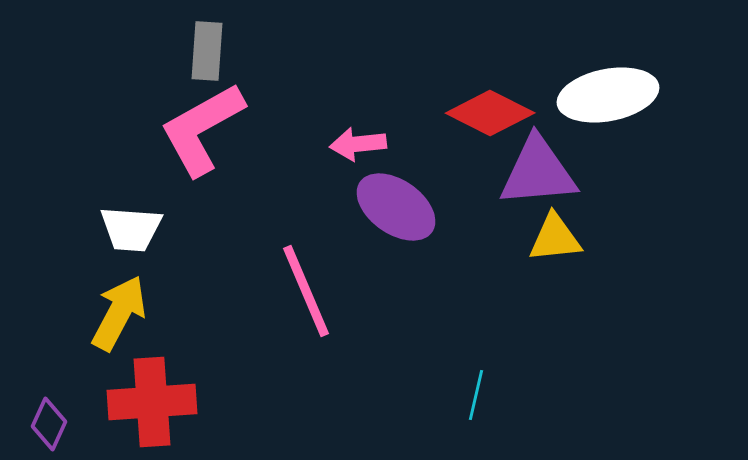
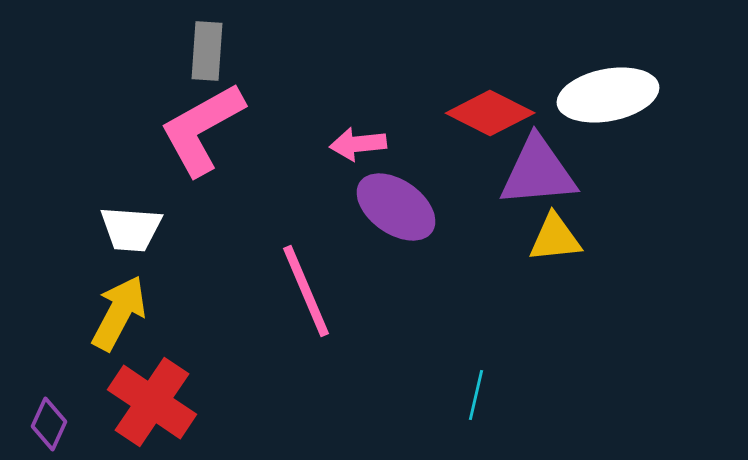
red cross: rotated 38 degrees clockwise
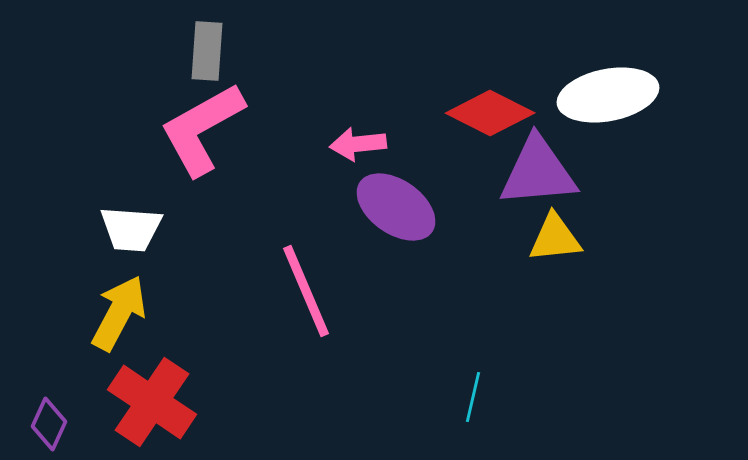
cyan line: moved 3 px left, 2 px down
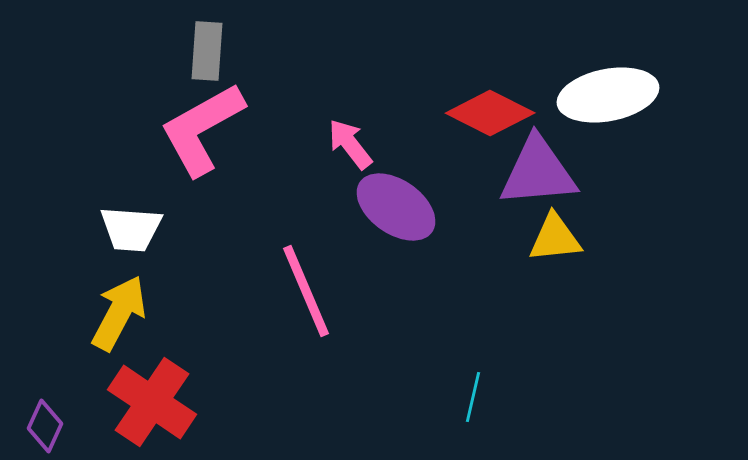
pink arrow: moved 8 px left; rotated 58 degrees clockwise
purple diamond: moved 4 px left, 2 px down
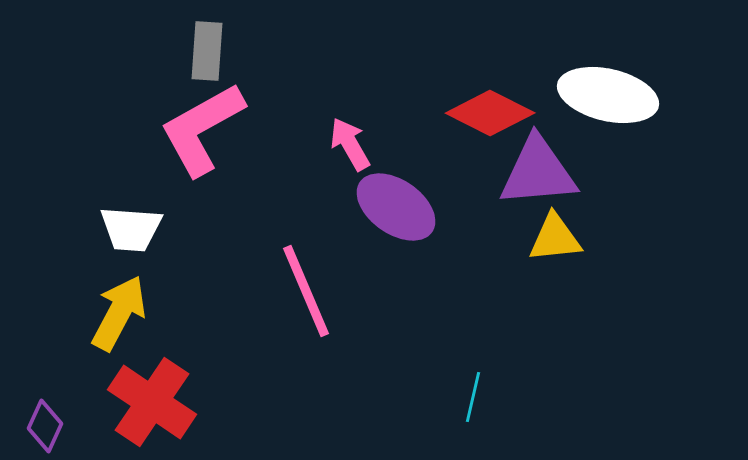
white ellipse: rotated 24 degrees clockwise
pink arrow: rotated 8 degrees clockwise
